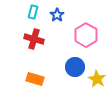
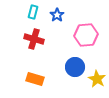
pink hexagon: rotated 25 degrees clockwise
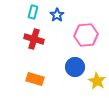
yellow star: moved 2 px down
